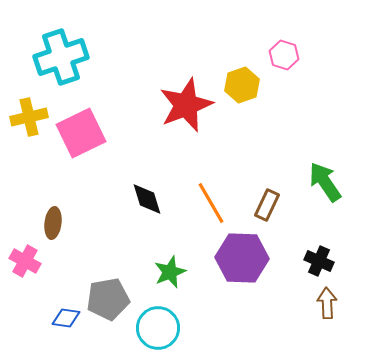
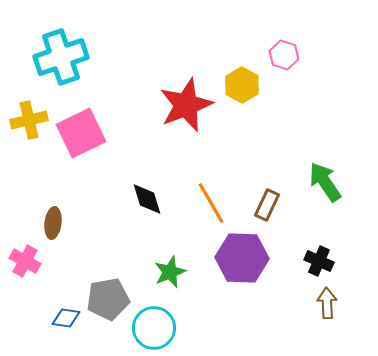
yellow hexagon: rotated 12 degrees counterclockwise
yellow cross: moved 3 px down
cyan circle: moved 4 px left
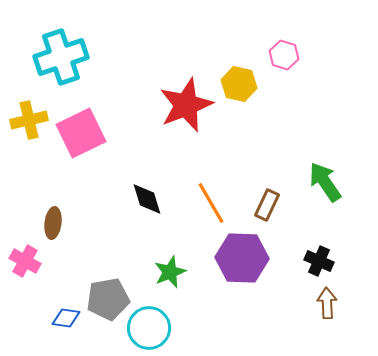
yellow hexagon: moved 3 px left, 1 px up; rotated 16 degrees counterclockwise
cyan circle: moved 5 px left
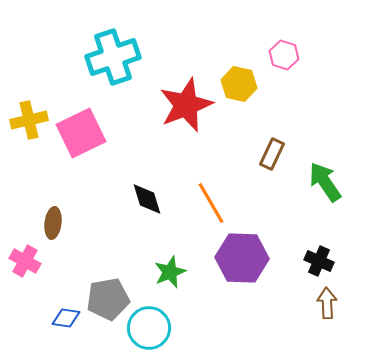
cyan cross: moved 52 px right
brown rectangle: moved 5 px right, 51 px up
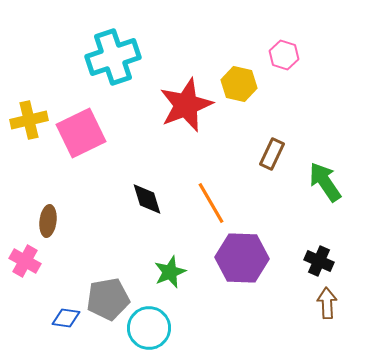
brown ellipse: moved 5 px left, 2 px up
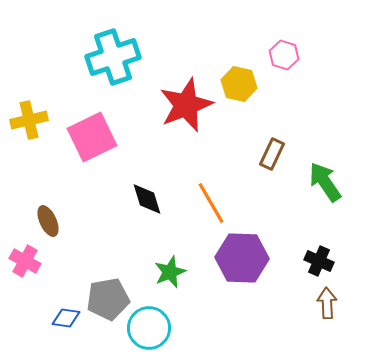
pink square: moved 11 px right, 4 px down
brown ellipse: rotated 32 degrees counterclockwise
